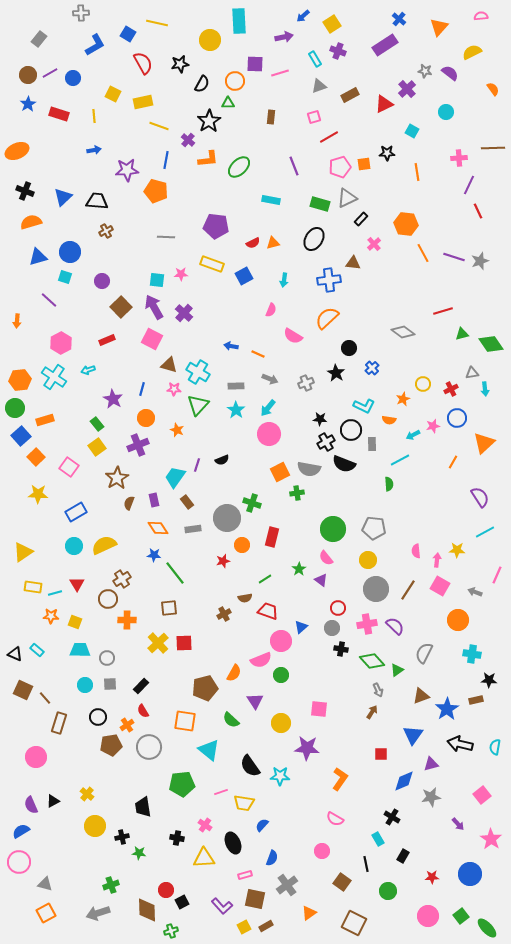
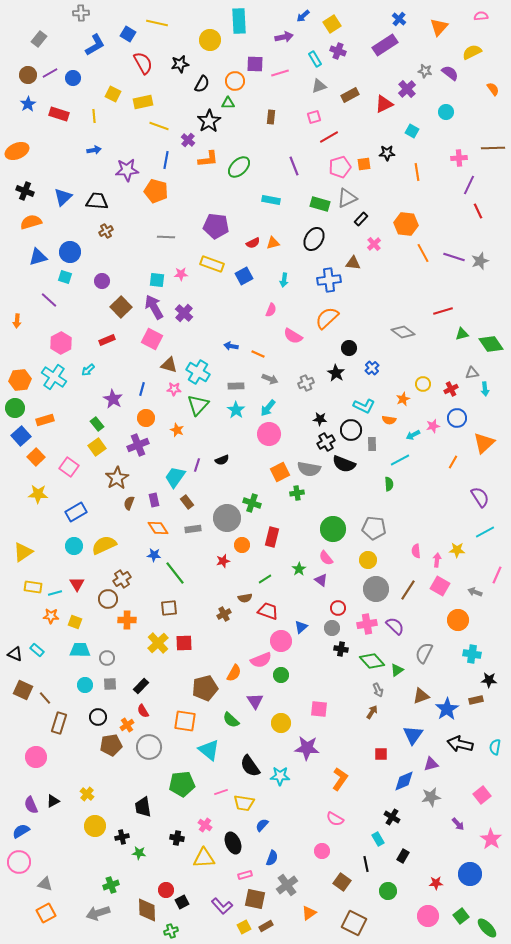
cyan arrow at (88, 370): rotated 24 degrees counterclockwise
red star at (432, 877): moved 4 px right, 6 px down
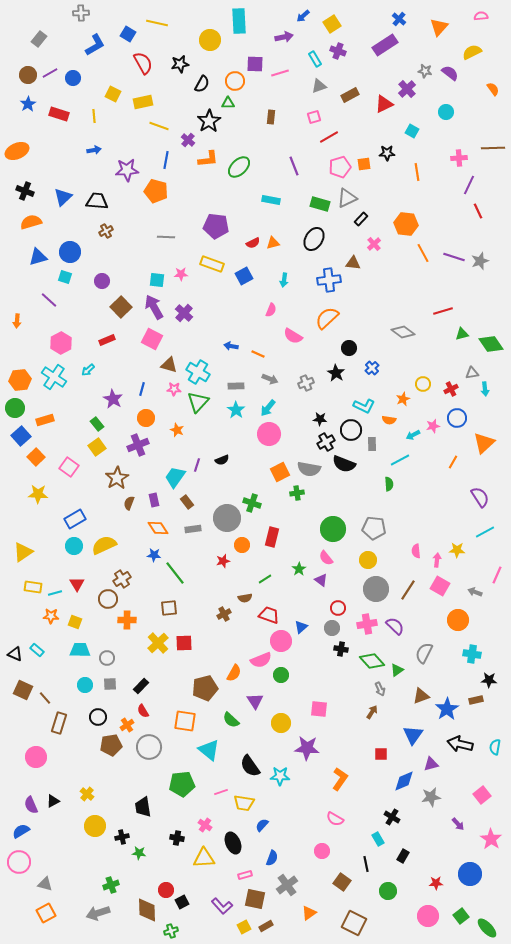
green triangle at (198, 405): moved 3 px up
blue rectangle at (76, 512): moved 1 px left, 7 px down
red trapezoid at (268, 611): moved 1 px right, 4 px down
gray arrow at (378, 690): moved 2 px right, 1 px up
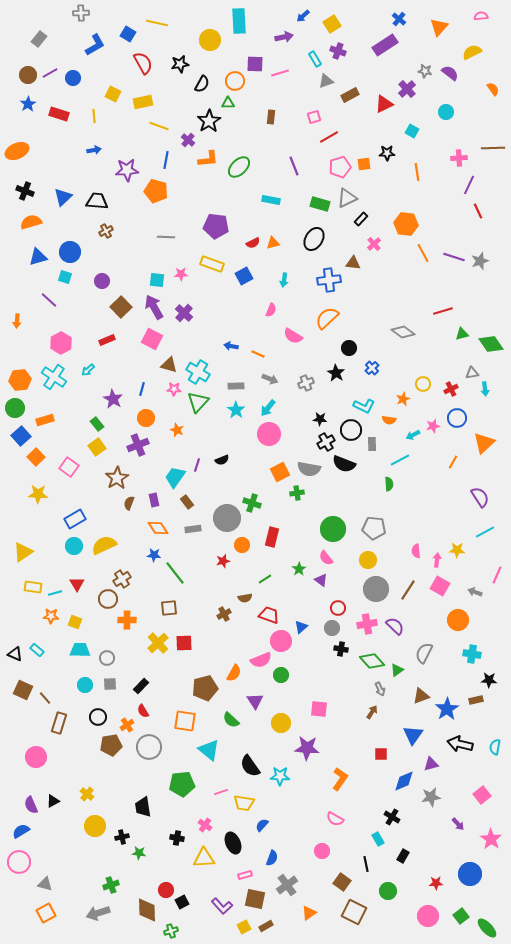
gray triangle at (319, 86): moved 7 px right, 5 px up
brown square at (354, 923): moved 11 px up
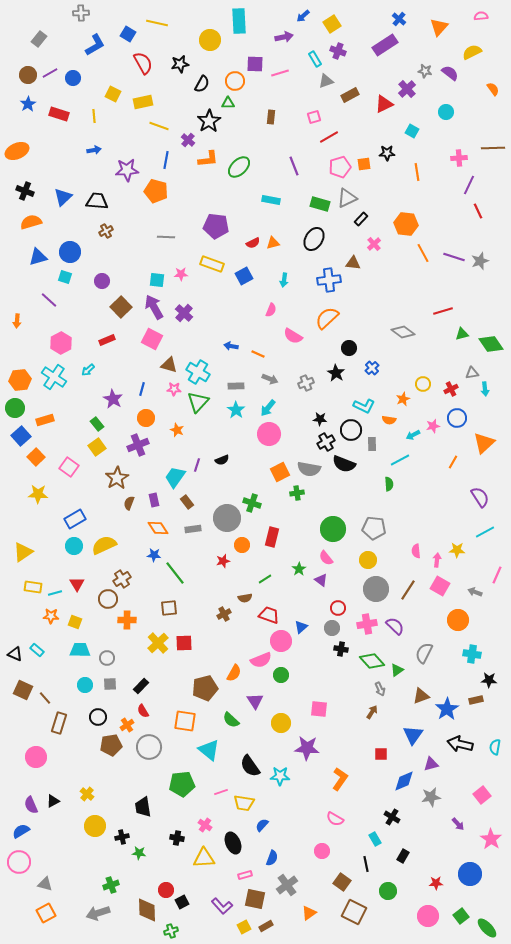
cyan rectangle at (378, 839): moved 3 px left
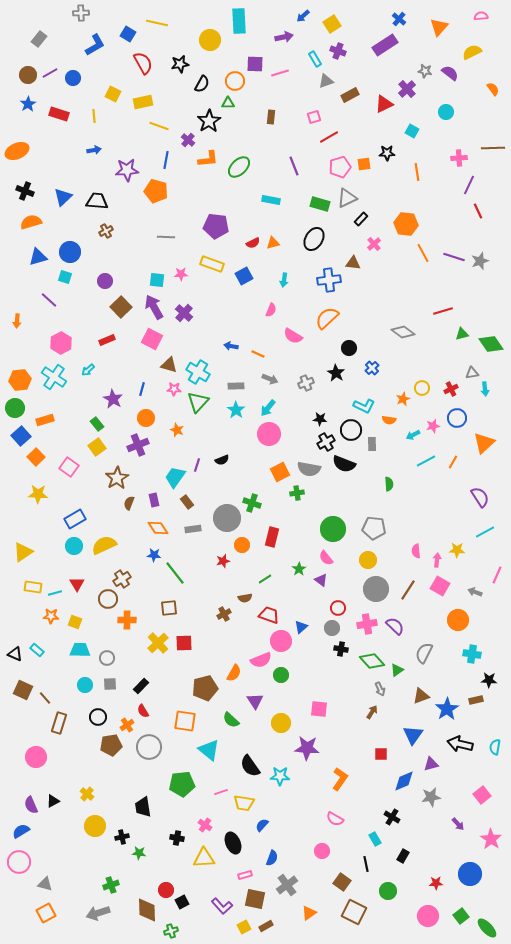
purple circle at (102, 281): moved 3 px right
yellow circle at (423, 384): moved 1 px left, 4 px down
cyan line at (400, 460): moved 26 px right, 1 px down
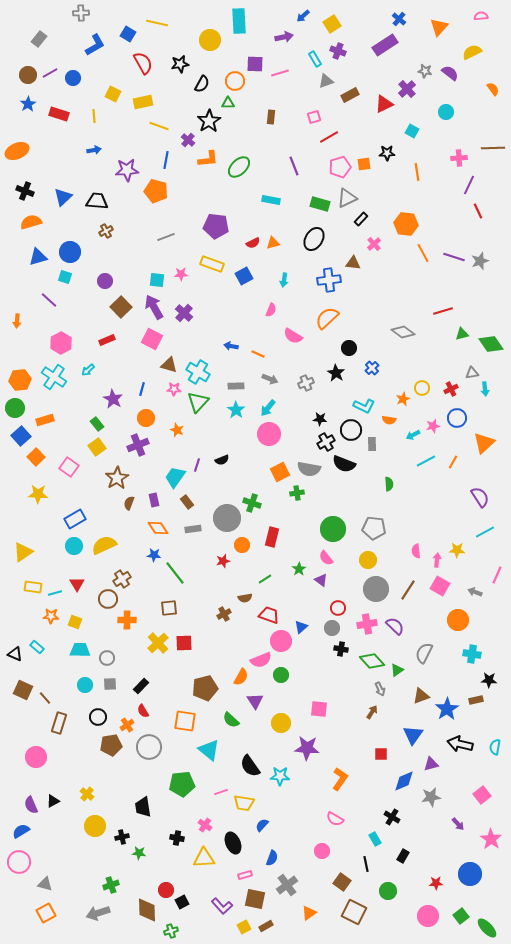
gray line at (166, 237): rotated 24 degrees counterclockwise
cyan rectangle at (37, 650): moved 3 px up
orange semicircle at (234, 673): moved 7 px right, 4 px down
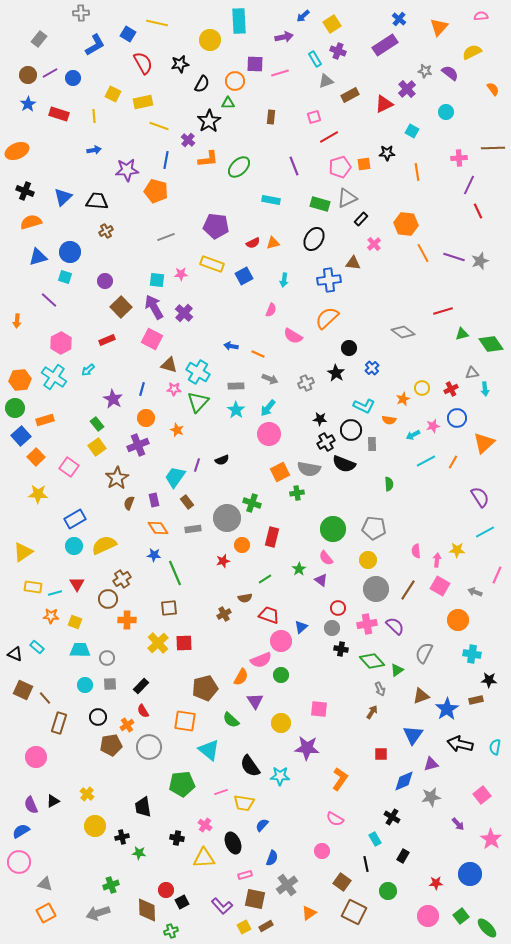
green line at (175, 573): rotated 15 degrees clockwise
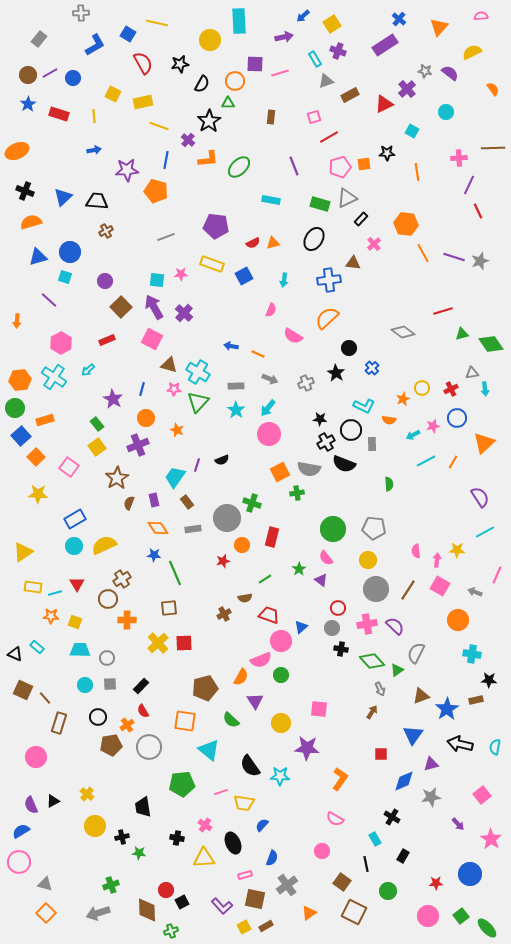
gray semicircle at (424, 653): moved 8 px left
orange square at (46, 913): rotated 18 degrees counterclockwise
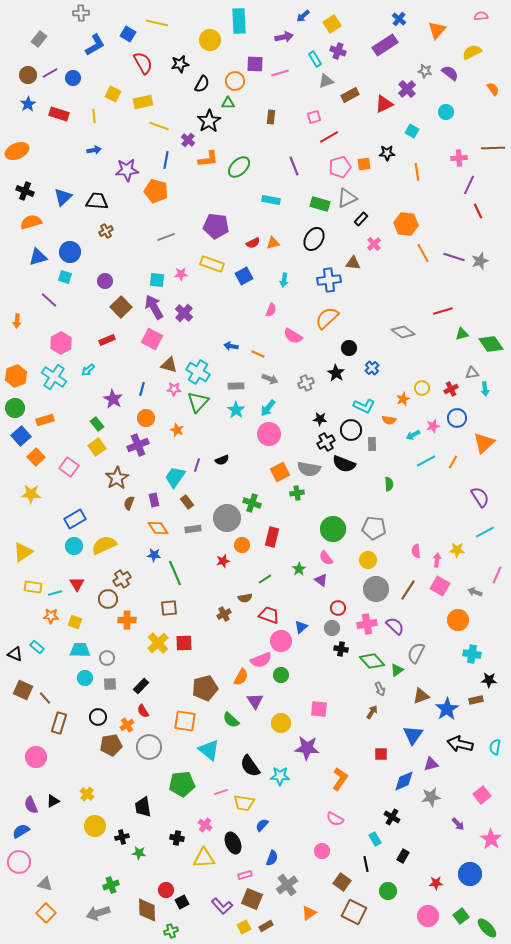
orange triangle at (439, 27): moved 2 px left, 3 px down
orange hexagon at (20, 380): moved 4 px left, 4 px up; rotated 15 degrees counterclockwise
yellow star at (38, 494): moved 7 px left
cyan circle at (85, 685): moved 7 px up
brown square at (255, 899): moved 3 px left; rotated 10 degrees clockwise
